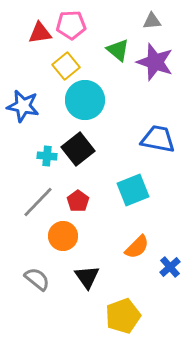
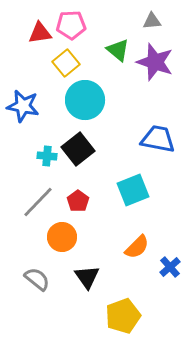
yellow square: moved 3 px up
orange circle: moved 1 px left, 1 px down
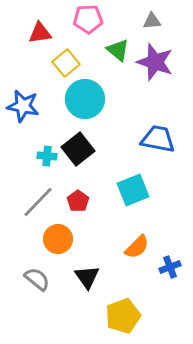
pink pentagon: moved 17 px right, 6 px up
cyan circle: moved 1 px up
orange circle: moved 4 px left, 2 px down
blue cross: rotated 20 degrees clockwise
